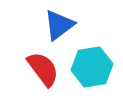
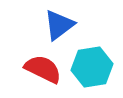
red semicircle: rotated 27 degrees counterclockwise
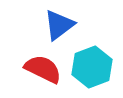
cyan hexagon: rotated 12 degrees counterclockwise
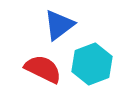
cyan hexagon: moved 3 px up
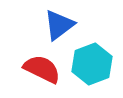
red semicircle: moved 1 px left
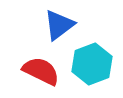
red semicircle: moved 1 px left, 2 px down
